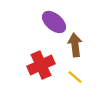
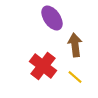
purple ellipse: moved 2 px left, 4 px up; rotated 15 degrees clockwise
red cross: moved 2 px right, 1 px down; rotated 28 degrees counterclockwise
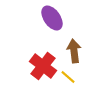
brown arrow: moved 1 px left, 6 px down
yellow line: moved 7 px left
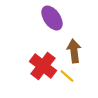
yellow line: moved 1 px left, 1 px up
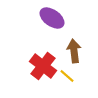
purple ellipse: rotated 20 degrees counterclockwise
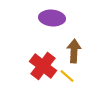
purple ellipse: rotated 30 degrees counterclockwise
brown arrow: rotated 10 degrees clockwise
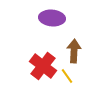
yellow line: rotated 14 degrees clockwise
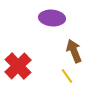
brown arrow: rotated 25 degrees counterclockwise
red cross: moved 25 px left; rotated 8 degrees clockwise
